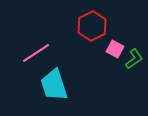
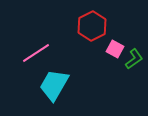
cyan trapezoid: rotated 48 degrees clockwise
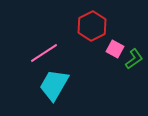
pink line: moved 8 px right
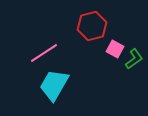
red hexagon: rotated 12 degrees clockwise
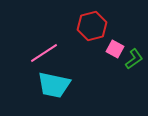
cyan trapezoid: rotated 108 degrees counterclockwise
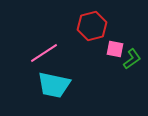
pink square: rotated 18 degrees counterclockwise
green L-shape: moved 2 px left
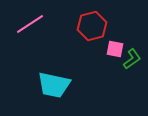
pink line: moved 14 px left, 29 px up
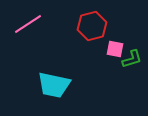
pink line: moved 2 px left
green L-shape: rotated 20 degrees clockwise
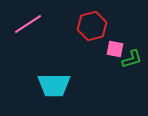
cyan trapezoid: rotated 12 degrees counterclockwise
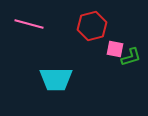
pink line: moved 1 px right; rotated 48 degrees clockwise
green L-shape: moved 1 px left, 2 px up
cyan trapezoid: moved 2 px right, 6 px up
